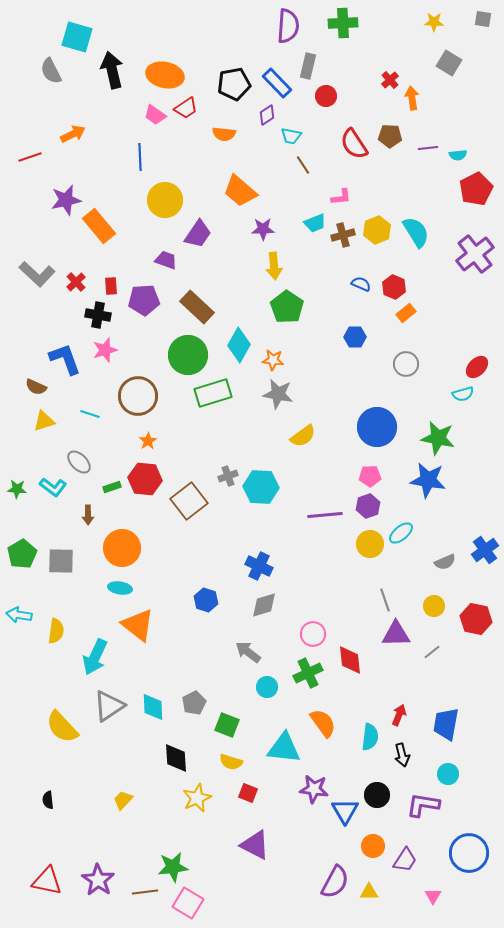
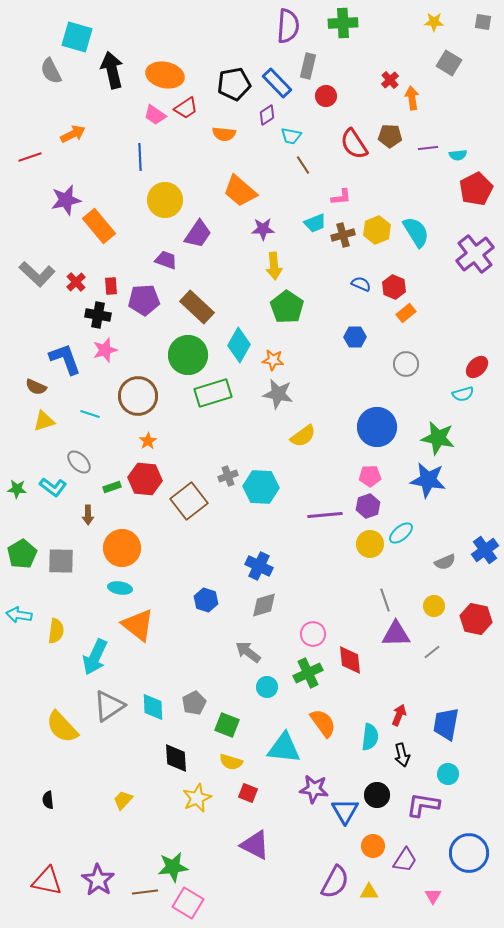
gray square at (483, 19): moved 3 px down
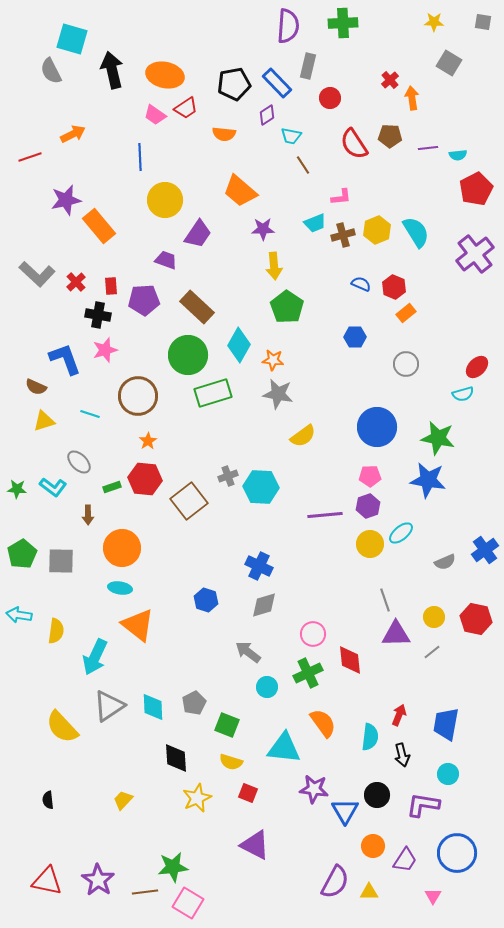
cyan square at (77, 37): moved 5 px left, 2 px down
red circle at (326, 96): moved 4 px right, 2 px down
yellow circle at (434, 606): moved 11 px down
blue circle at (469, 853): moved 12 px left
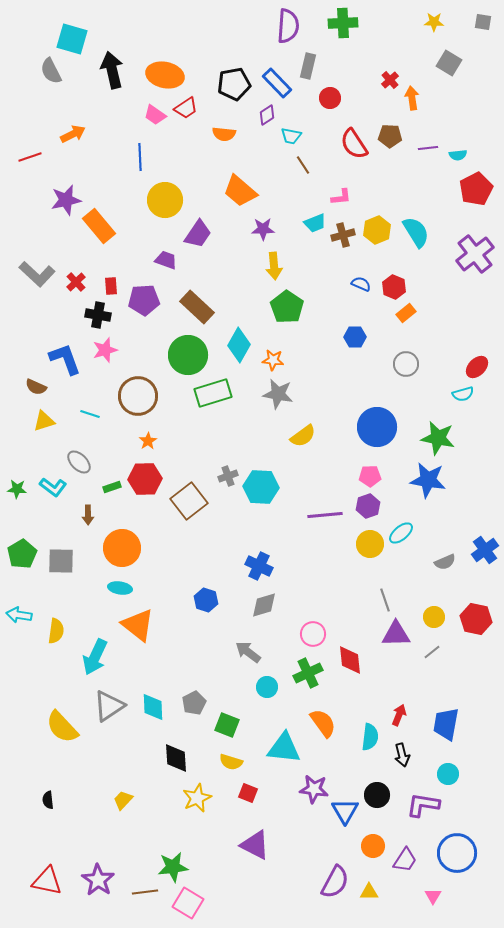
red hexagon at (145, 479): rotated 8 degrees counterclockwise
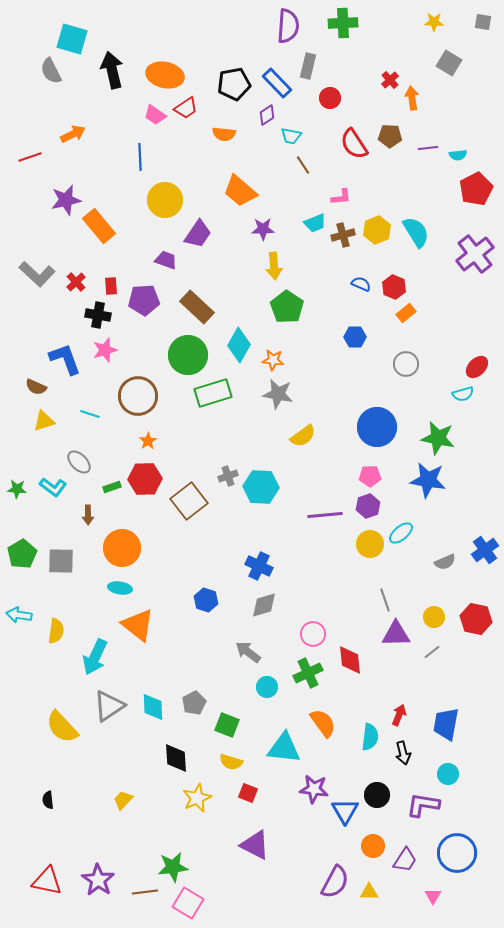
black arrow at (402, 755): moved 1 px right, 2 px up
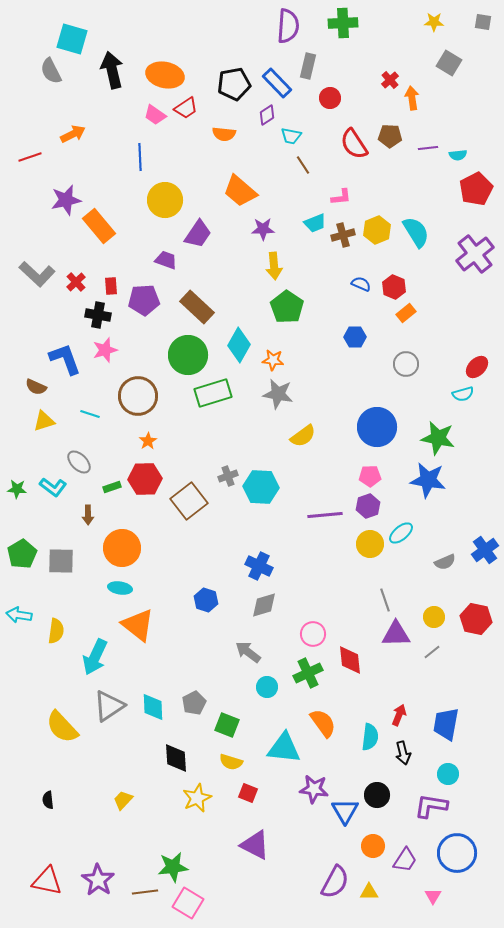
purple L-shape at (423, 805): moved 8 px right, 1 px down
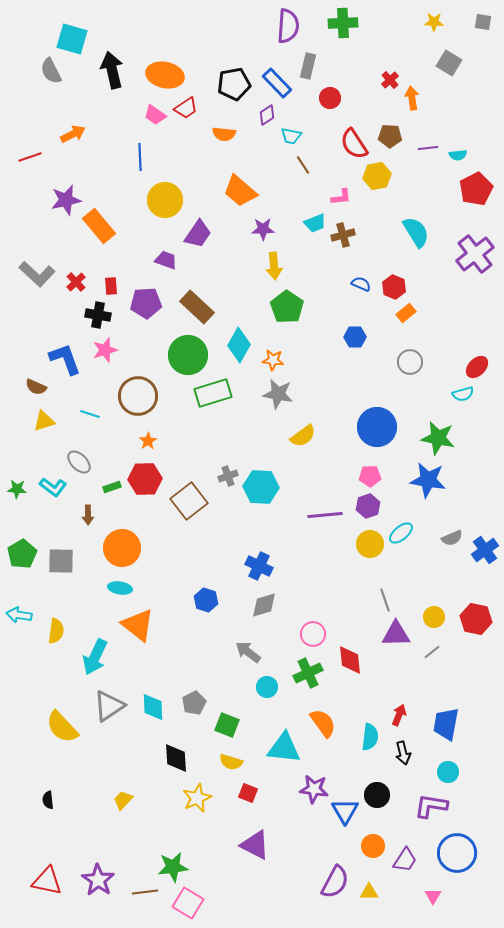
yellow hexagon at (377, 230): moved 54 px up; rotated 12 degrees clockwise
purple pentagon at (144, 300): moved 2 px right, 3 px down
gray circle at (406, 364): moved 4 px right, 2 px up
gray semicircle at (445, 562): moved 7 px right, 24 px up
cyan circle at (448, 774): moved 2 px up
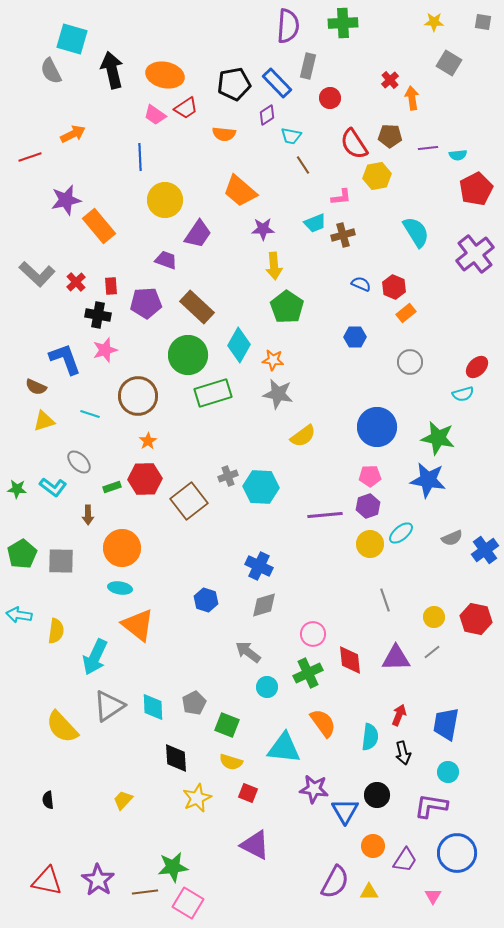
purple triangle at (396, 634): moved 24 px down
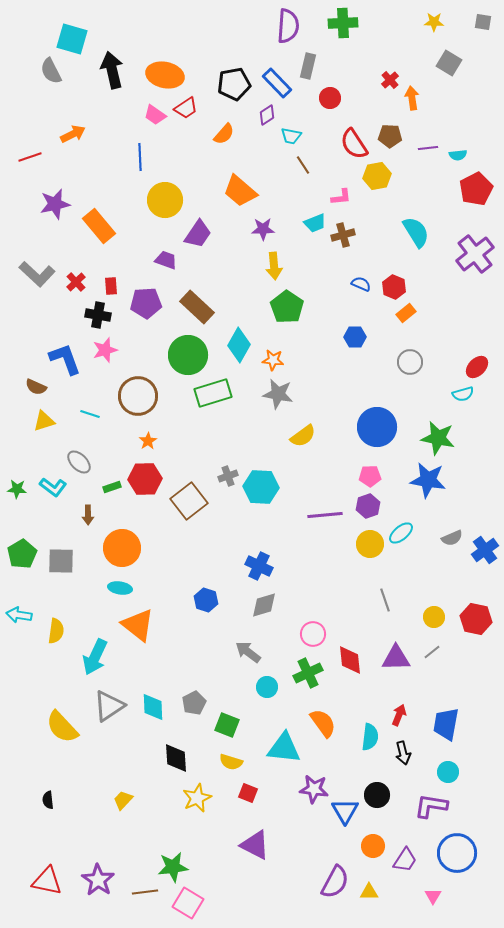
orange semicircle at (224, 134): rotated 55 degrees counterclockwise
purple star at (66, 200): moved 11 px left, 4 px down
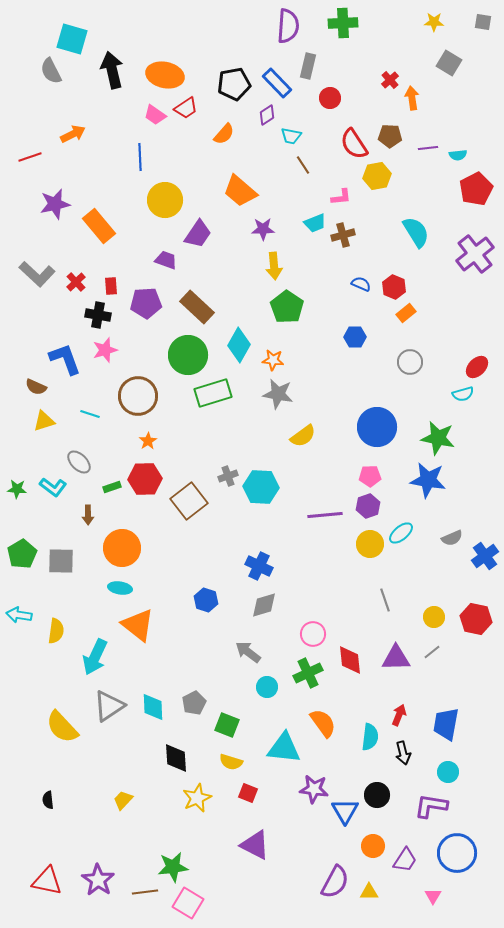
blue cross at (485, 550): moved 6 px down
